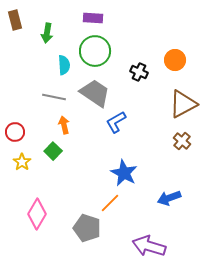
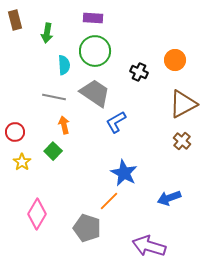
orange line: moved 1 px left, 2 px up
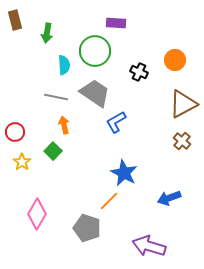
purple rectangle: moved 23 px right, 5 px down
gray line: moved 2 px right
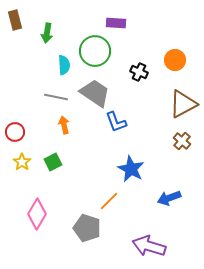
blue L-shape: rotated 80 degrees counterclockwise
green square: moved 11 px down; rotated 18 degrees clockwise
blue star: moved 7 px right, 4 px up
